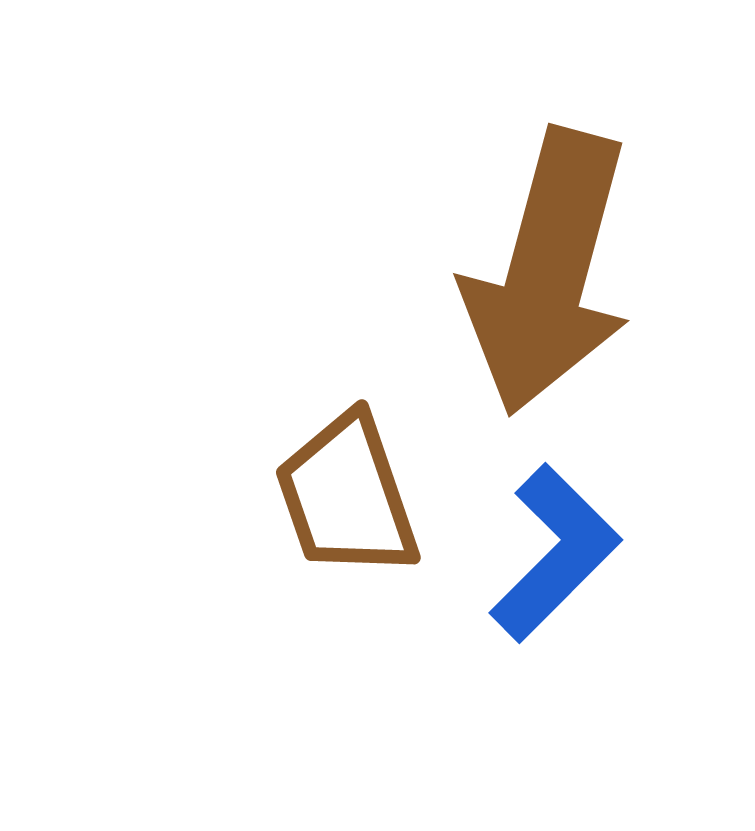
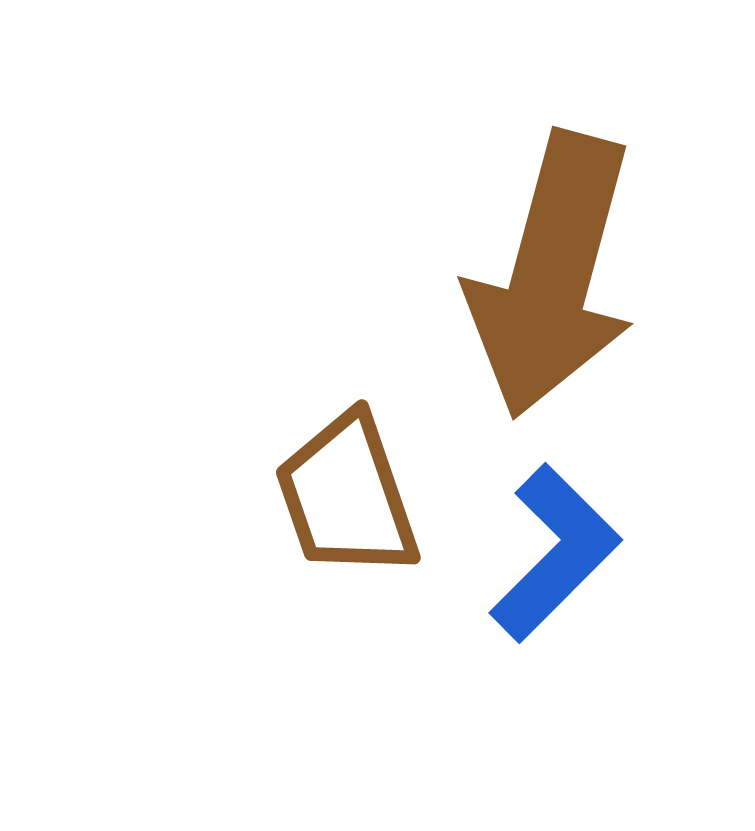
brown arrow: moved 4 px right, 3 px down
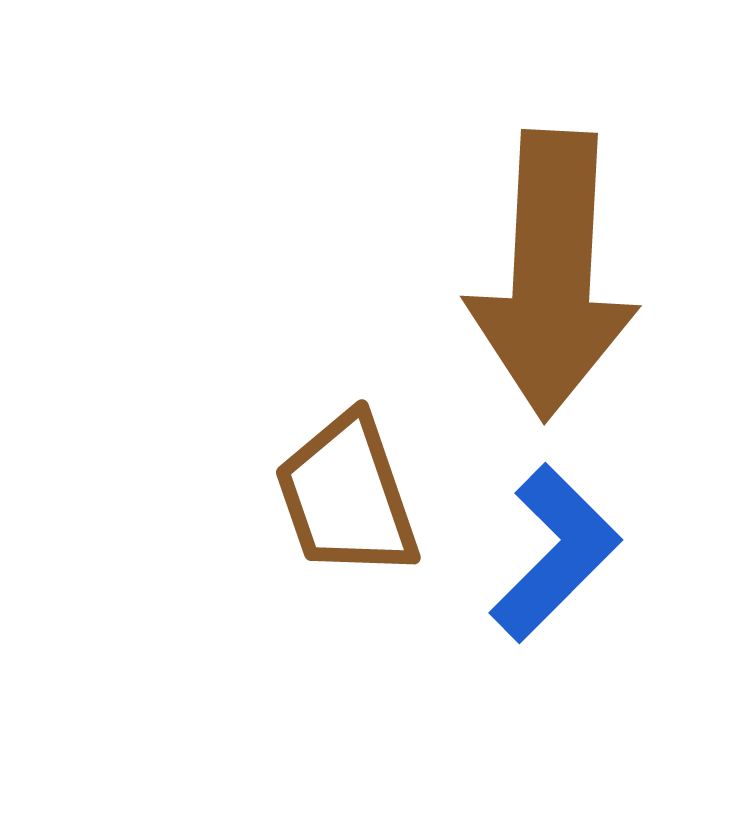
brown arrow: rotated 12 degrees counterclockwise
